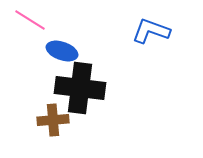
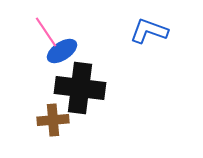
pink line: moved 16 px right, 12 px down; rotated 24 degrees clockwise
blue L-shape: moved 2 px left
blue ellipse: rotated 52 degrees counterclockwise
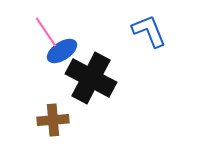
blue L-shape: rotated 48 degrees clockwise
black cross: moved 11 px right, 10 px up; rotated 21 degrees clockwise
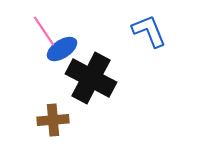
pink line: moved 2 px left, 1 px up
blue ellipse: moved 2 px up
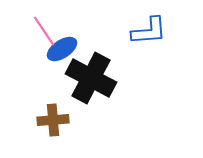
blue L-shape: rotated 108 degrees clockwise
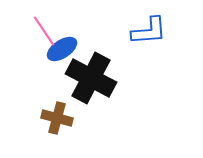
brown cross: moved 4 px right, 2 px up; rotated 20 degrees clockwise
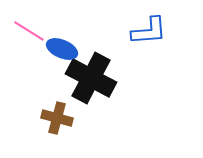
pink line: moved 15 px left; rotated 24 degrees counterclockwise
blue ellipse: rotated 56 degrees clockwise
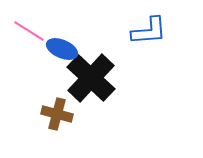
black cross: rotated 15 degrees clockwise
brown cross: moved 4 px up
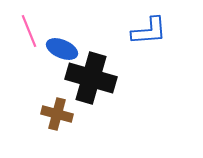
pink line: rotated 36 degrees clockwise
black cross: rotated 27 degrees counterclockwise
